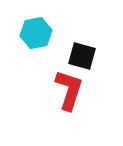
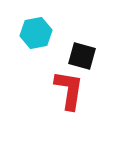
red L-shape: rotated 9 degrees counterclockwise
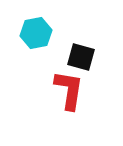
black square: moved 1 px left, 1 px down
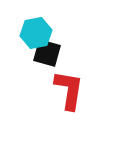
black square: moved 34 px left, 4 px up
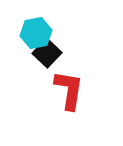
black square: rotated 28 degrees clockwise
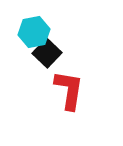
cyan hexagon: moved 2 px left, 1 px up
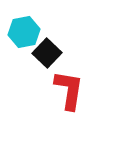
cyan hexagon: moved 10 px left
